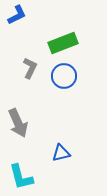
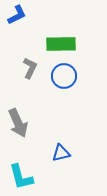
green rectangle: moved 2 px left, 1 px down; rotated 20 degrees clockwise
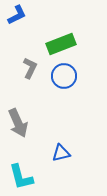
green rectangle: rotated 20 degrees counterclockwise
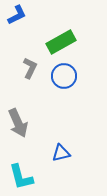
green rectangle: moved 2 px up; rotated 8 degrees counterclockwise
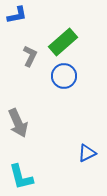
blue L-shape: rotated 15 degrees clockwise
green rectangle: moved 2 px right; rotated 12 degrees counterclockwise
gray L-shape: moved 12 px up
blue triangle: moved 26 px right; rotated 12 degrees counterclockwise
